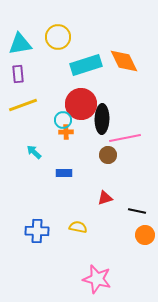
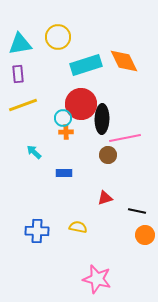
cyan circle: moved 2 px up
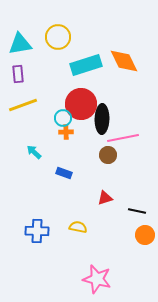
pink line: moved 2 px left
blue rectangle: rotated 21 degrees clockwise
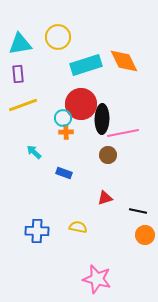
pink line: moved 5 px up
black line: moved 1 px right
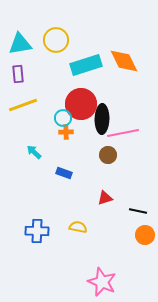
yellow circle: moved 2 px left, 3 px down
pink star: moved 5 px right, 3 px down; rotated 8 degrees clockwise
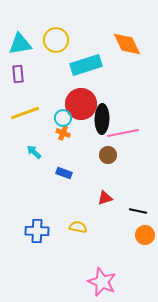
orange diamond: moved 3 px right, 17 px up
yellow line: moved 2 px right, 8 px down
orange cross: moved 3 px left, 1 px down; rotated 24 degrees clockwise
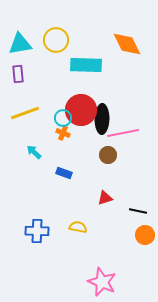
cyan rectangle: rotated 20 degrees clockwise
red circle: moved 6 px down
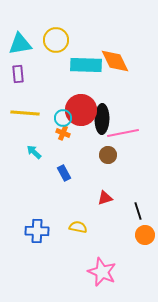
orange diamond: moved 12 px left, 17 px down
yellow line: rotated 24 degrees clockwise
blue rectangle: rotated 42 degrees clockwise
black line: rotated 60 degrees clockwise
pink star: moved 10 px up
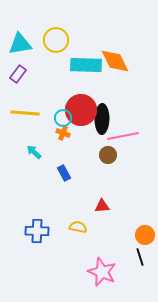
purple rectangle: rotated 42 degrees clockwise
pink line: moved 3 px down
red triangle: moved 3 px left, 8 px down; rotated 14 degrees clockwise
black line: moved 2 px right, 46 px down
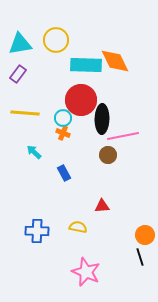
red circle: moved 10 px up
pink star: moved 16 px left
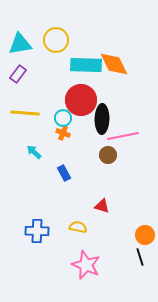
orange diamond: moved 1 px left, 3 px down
red triangle: rotated 21 degrees clockwise
pink star: moved 7 px up
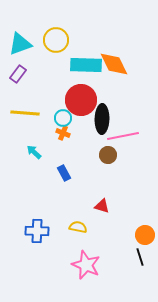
cyan triangle: rotated 10 degrees counterclockwise
